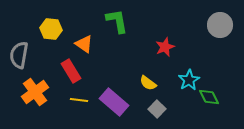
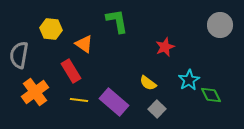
green diamond: moved 2 px right, 2 px up
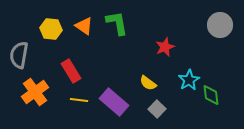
green L-shape: moved 2 px down
orange triangle: moved 18 px up
green diamond: rotated 20 degrees clockwise
